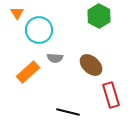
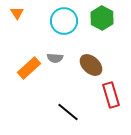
green hexagon: moved 3 px right, 2 px down
cyan circle: moved 25 px right, 9 px up
orange rectangle: moved 1 px right, 4 px up
black line: rotated 25 degrees clockwise
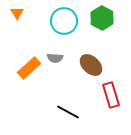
black line: rotated 10 degrees counterclockwise
